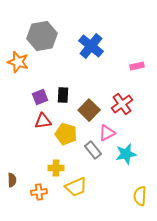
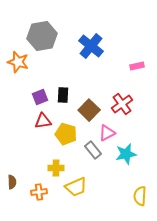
brown semicircle: moved 2 px down
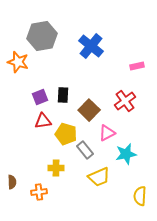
red cross: moved 3 px right, 3 px up
gray rectangle: moved 8 px left
yellow trapezoid: moved 23 px right, 10 px up
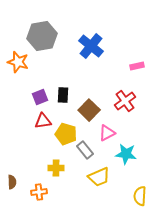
cyan star: rotated 20 degrees clockwise
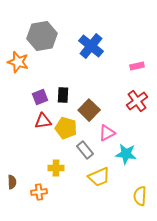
red cross: moved 12 px right
yellow pentagon: moved 6 px up
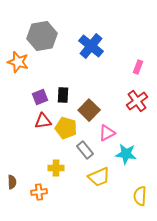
pink rectangle: moved 1 px right, 1 px down; rotated 56 degrees counterclockwise
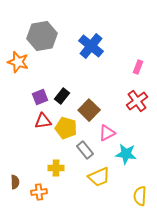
black rectangle: moved 1 px left, 1 px down; rotated 35 degrees clockwise
brown semicircle: moved 3 px right
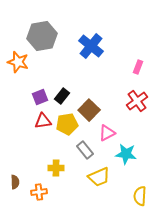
yellow pentagon: moved 1 px right, 4 px up; rotated 25 degrees counterclockwise
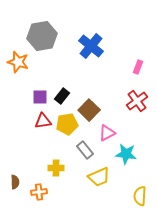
purple square: rotated 21 degrees clockwise
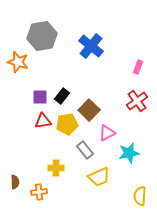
cyan star: moved 3 px right, 1 px up; rotated 20 degrees counterclockwise
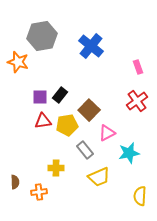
pink rectangle: rotated 40 degrees counterclockwise
black rectangle: moved 2 px left, 1 px up
yellow pentagon: moved 1 px down
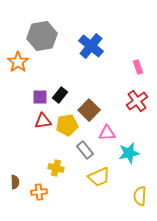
orange star: rotated 20 degrees clockwise
pink triangle: rotated 24 degrees clockwise
yellow cross: rotated 14 degrees clockwise
